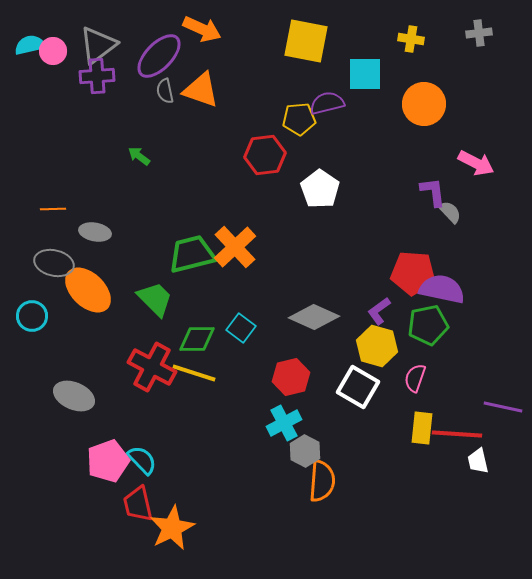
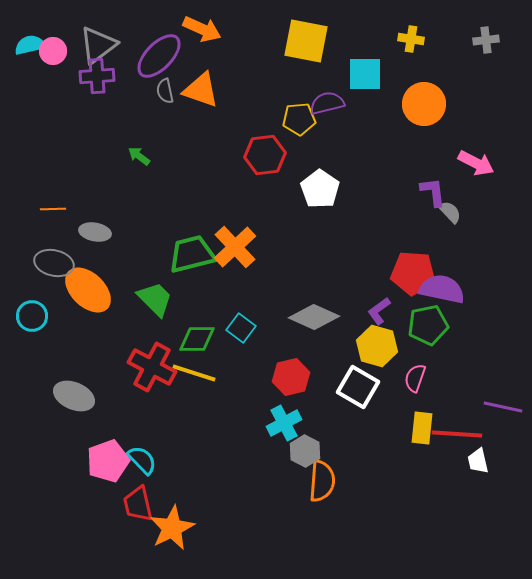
gray cross at (479, 33): moved 7 px right, 7 px down
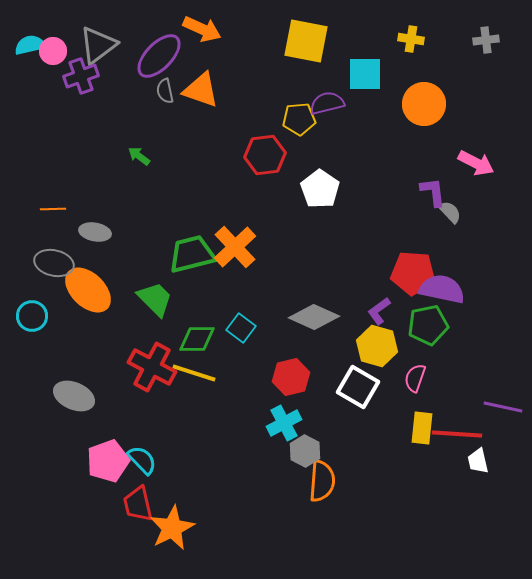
purple cross at (97, 76): moved 16 px left; rotated 16 degrees counterclockwise
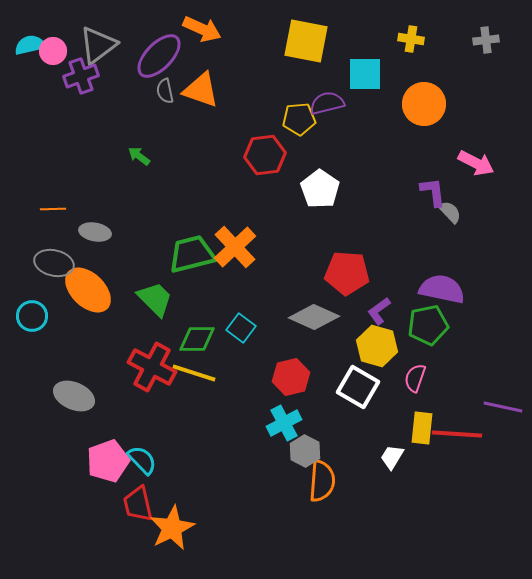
red pentagon at (413, 273): moved 66 px left
white trapezoid at (478, 461): moved 86 px left, 4 px up; rotated 44 degrees clockwise
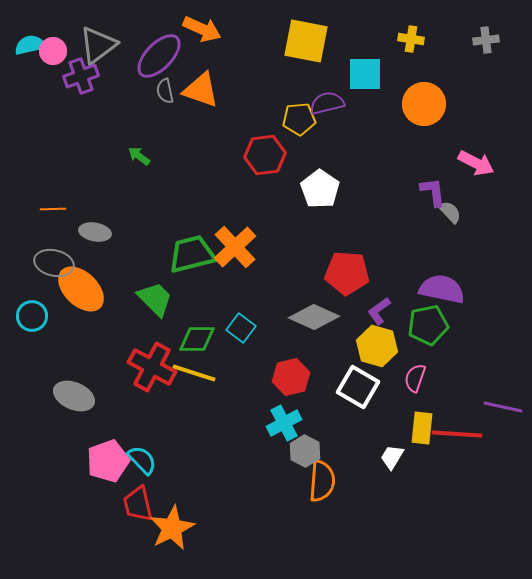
orange ellipse at (88, 290): moved 7 px left, 1 px up
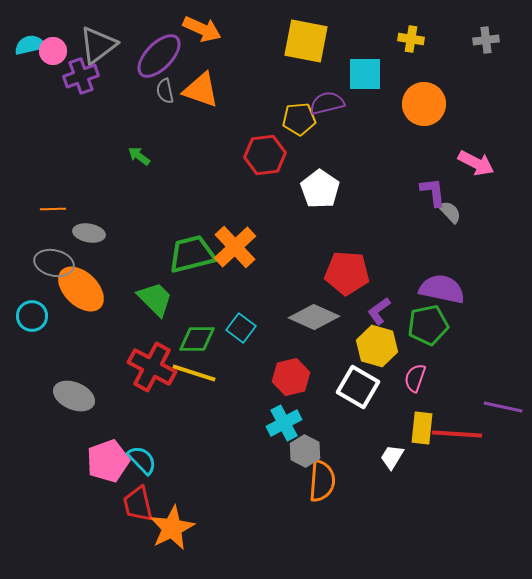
gray ellipse at (95, 232): moved 6 px left, 1 px down
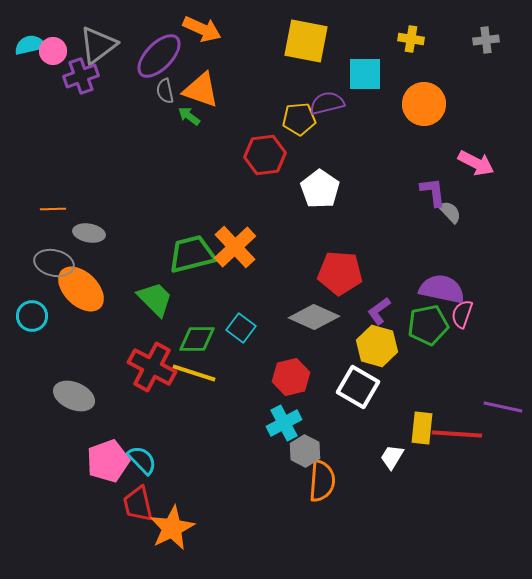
green arrow at (139, 156): moved 50 px right, 40 px up
red pentagon at (347, 273): moved 7 px left
pink semicircle at (415, 378): moved 47 px right, 64 px up
